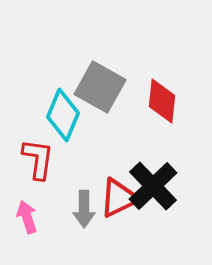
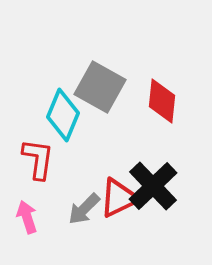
gray arrow: rotated 45 degrees clockwise
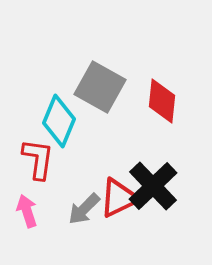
cyan diamond: moved 4 px left, 6 px down
pink arrow: moved 6 px up
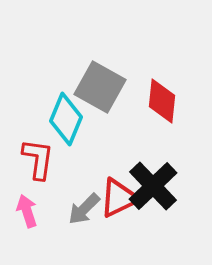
cyan diamond: moved 7 px right, 2 px up
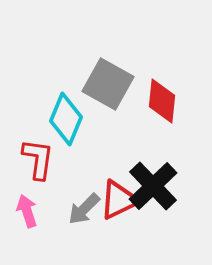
gray square: moved 8 px right, 3 px up
red triangle: moved 2 px down
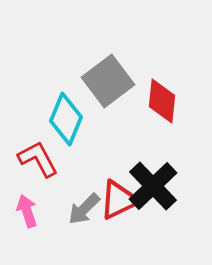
gray square: moved 3 px up; rotated 24 degrees clockwise
red L-shape: rotated 36 degrees counterclockwise
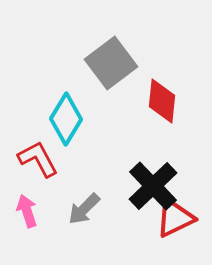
gray square: moved 3 px right, 18 px up
cyan diamond: rotated 9 degrees clockwise
red triangle: moved 56 px right, 18 px down
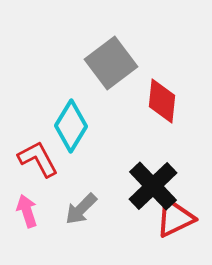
cyan diamond: moved 5 px right, 7 px down
gray arrow: moved 3 px left
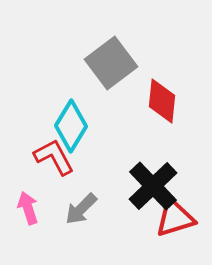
red L-shape: moved 16 px right, 2 px up
pink arrow: moved 1 px right, 3 px up
red triangle: rotated 9 degrees clockwise
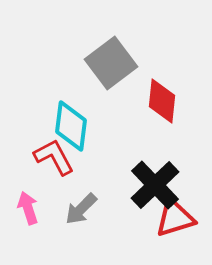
cyan diamond: rotated 24 degrees counterclockwise
black cross: moved 2 px right, 1 px up
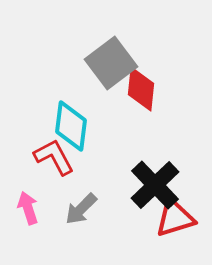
red diamond: moved 21 px left, 12 px up
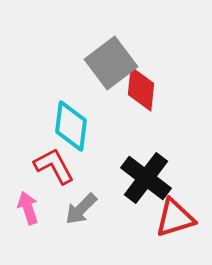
red L-shape: moved 9 px down
black cross: moved 9 px left, 7 px up; rotated 9 degrees counterclockwise
